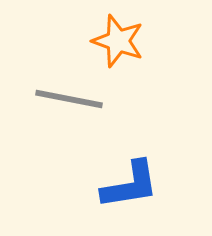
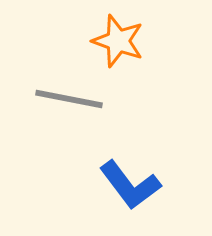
blue L-shape: rotated 62 degrees clockwise
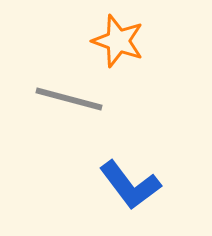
gray line: rotated 4 degrees clockwise
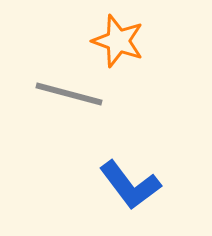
gray line: moved 5 px up
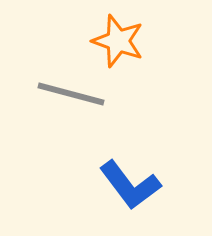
gray line: moved 2 px right
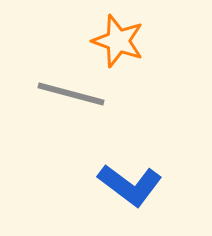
blue L-shape: rotated 16 degrees counterclockwise
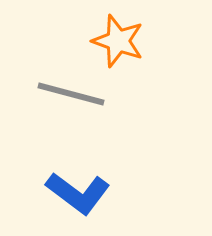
blue L-shape: moved 52 px left, 8 px down
